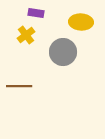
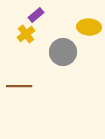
purple rectangle: moved 2 px down; rotated 49 degrees counterclockwise
yellow ellipse: moved 8 px right, 5 px down
yellow cross: moved 1 px up
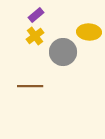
yellow ellipse: moved 5 px down
yellow cross: moved 9 px right, 2 px down
brown line: moved 11 px right
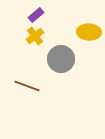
gray circle: moved 2 px left, 7 px down
brown line: moved 3 px left; rotated 20 degrees clockwise
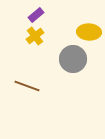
gray circle: moved 12 px right
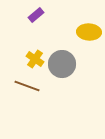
yellow cross: moved 23 px down; rotated 18 degrees counterclockwise
gray circle: moved 11 px left, 5 px down
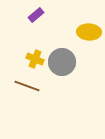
yellow cross: rotated 12 degrees counterclockwise
gray circle: moved 2 px up
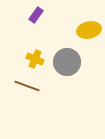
purple rectangle: rotated 14 degrees counterclockwise
yellow ellipse: moved 2 px up; rotated 15 degrees counterclockwise
gray circle: moved 5 px right
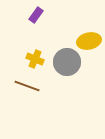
yellow ellipse: moved 11 px down
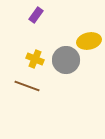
gray circle: moved 1 px left, 2 px up
